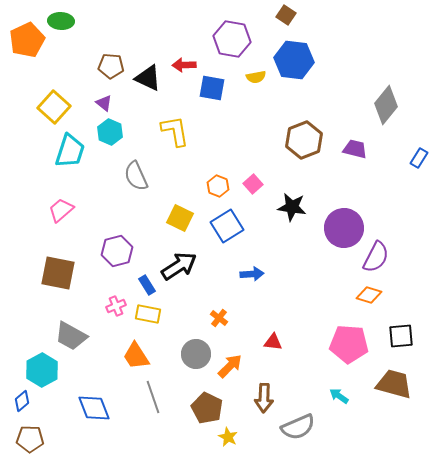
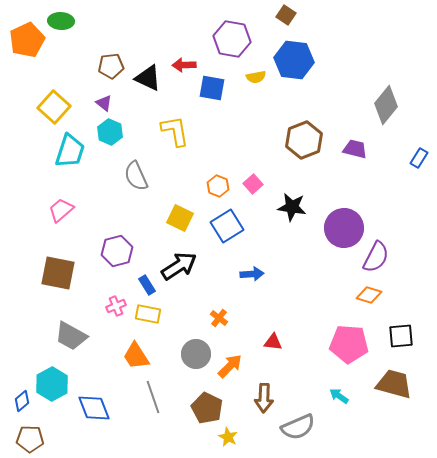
brown pentagon at (111, 66): rotated 10 degrees counterclockwise
cyan hexagon at (42, 370): moved 10 px right, 14 px down
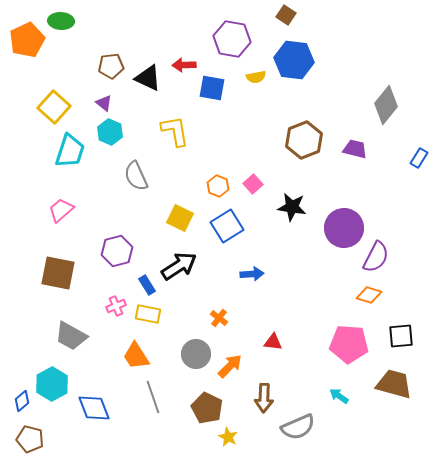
brown pentagon at (30, 439): rotated 12 degrees clockwise
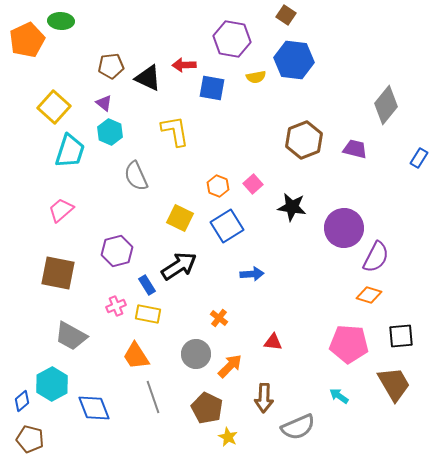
brown trapezoid at (394, 384): rotated 45 degrees clockwise
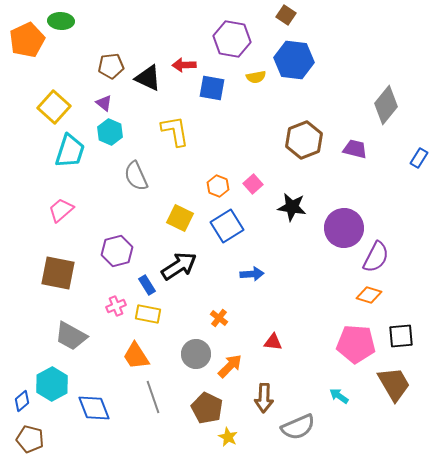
pink pentagon at (349, 344): moved 7 px right
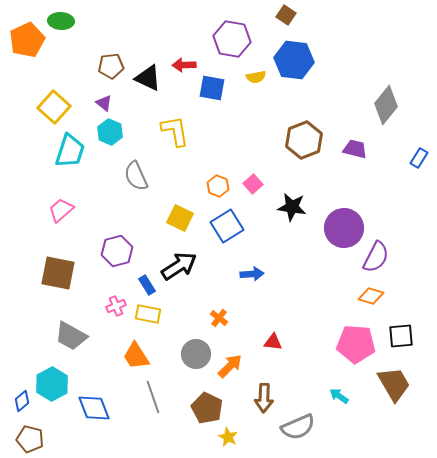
orange diamond at (369, 295): moved 2 px right, 1 px down
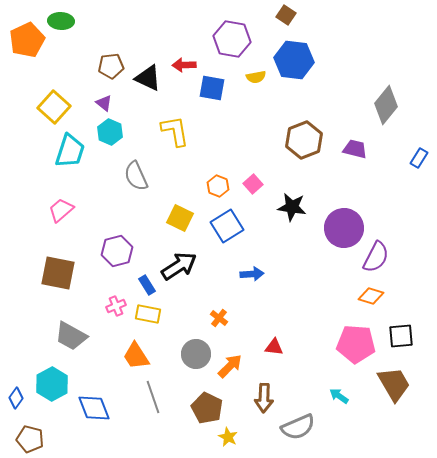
red triangle at (273, 342): moved 1 px right, 5 px down
blue diamond at (22, 401): moved 6 px left, 3 px up; rotated 15 degrees counterclockwise
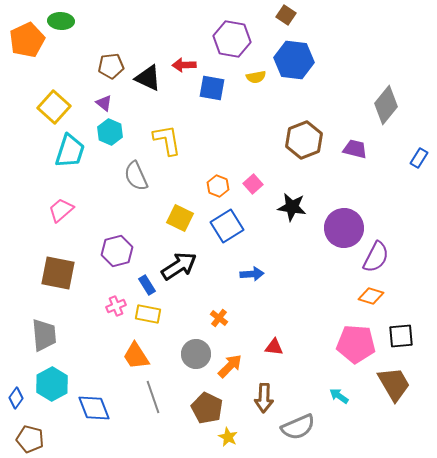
yellow L-shape at (175, 131): moved 8 px left, 9 px down
gray trapezoid at (71, 336): moved 27 px left, 1 px up; rotated 124 degrees counterclockwise
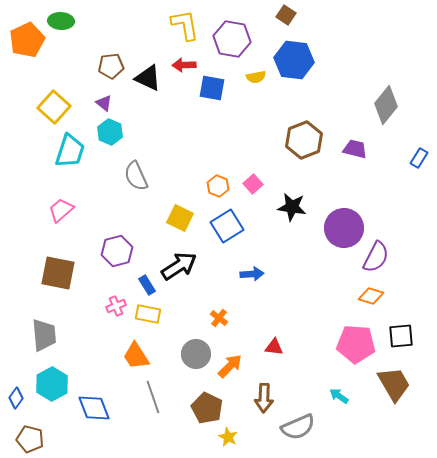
yellow L-shape at (167, 140): moved 18 px right, 115 px up
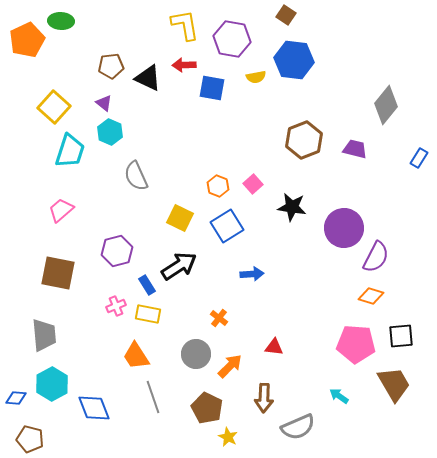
blue diamond at (16, 398): rotated 60 degrees clockwise
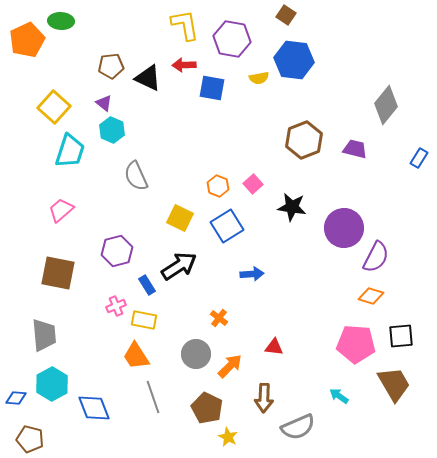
yellow semicircle at (256, 77): moved 3 px right, 1 px down
cyan hexagon at (110, 132): moved 2 px right, 2 px up
yellow rectangle at (148, 314): moved 4 px left, 6 px down
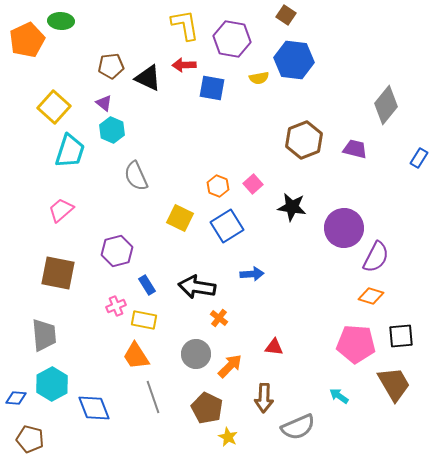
black arrow at (179, 266): moved 18 px right, 21 px down; rotated 138 degrees counterclockwise
